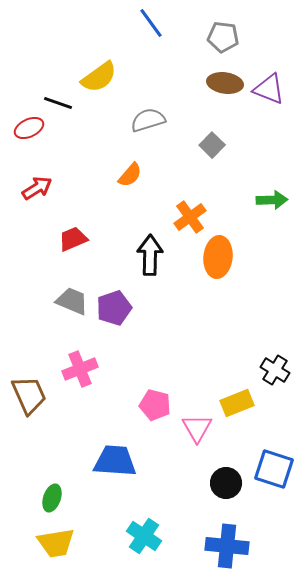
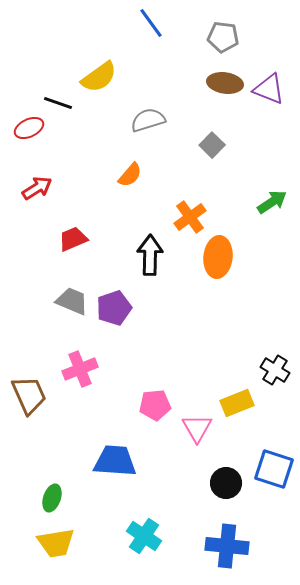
green arrow: moved 2 px down; rotated 32 degrees counterclockwise
pink pentagon: rotated 20 degrees counterclockwise
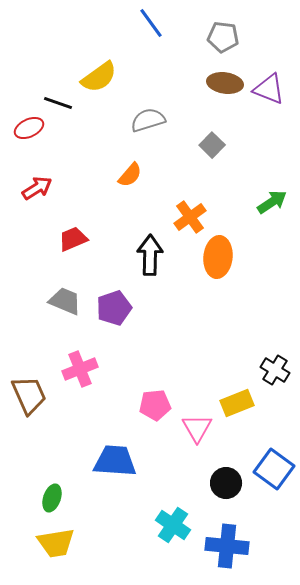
gray trapezoid: moved 7 px left
blue square: rotated 18 degrees clockwise
cyan cross: moved 29 px right, 11 px up
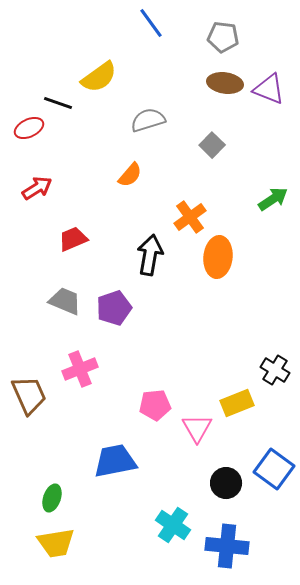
green arrow: moved 1 px right, 3 px up
black arrow: rotated 9 degrees clockwise
blue trapezoid: rotated 15 degrees counterclockwise
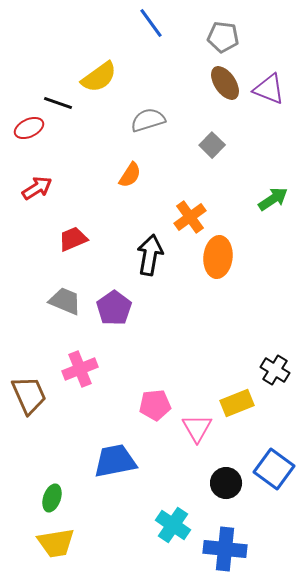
brown ellipse: rotated 48 degrees clockwise
orange semicircle: rotated 8 degrees counterclockwise
purple pentagon: rotated 16 degrees counterclockwise
blue cross: moved 2 px left, 3 px down
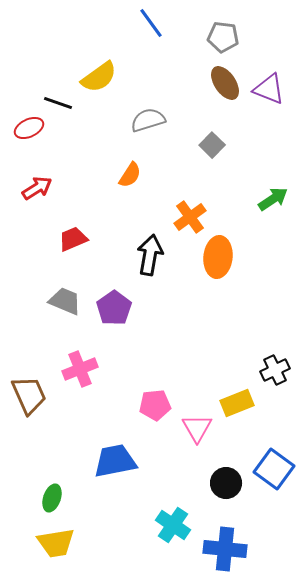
black cross: rotated 32 degrees clockwise
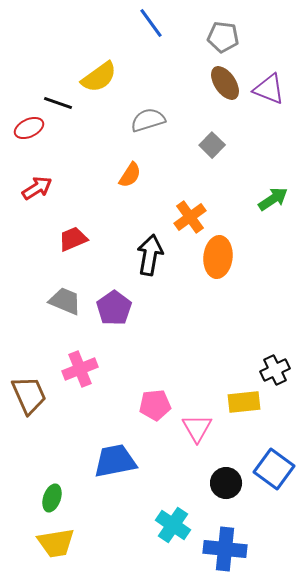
yellow rectangle: moved 7 px right, 1 px up; rotated 16 degrees clockwise
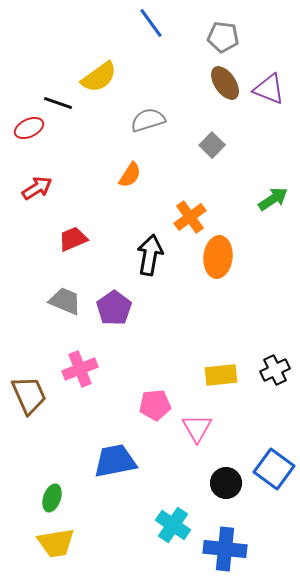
yellow rectangle: moved 23 px left, 27 px up
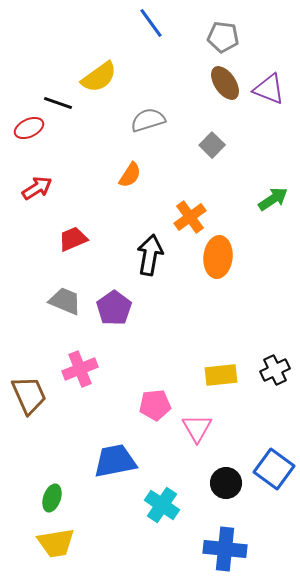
cyan cross: moved 11 px left, 20 px up
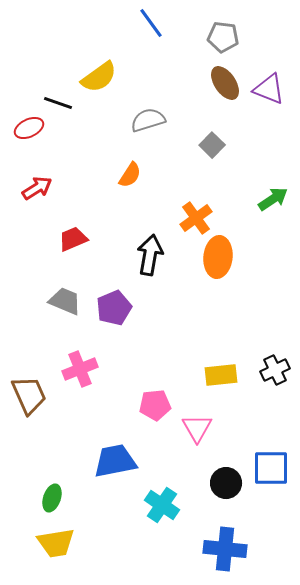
orange cross: moved 6 px right, 1 px down
purple pentagon: rotated 12 degrees clockwise
blue square: moved 3 px left, 1 px up; rotated 36 degrees counterclockwise
